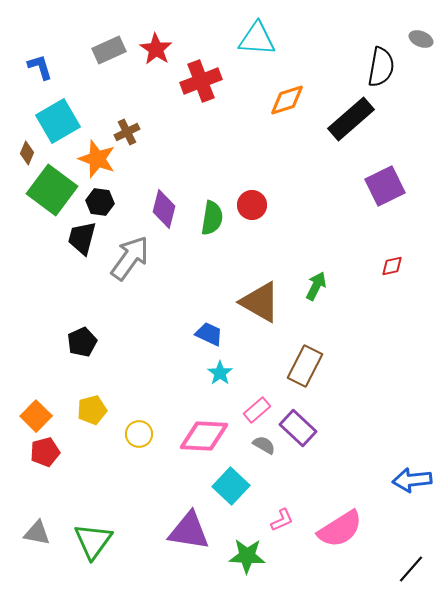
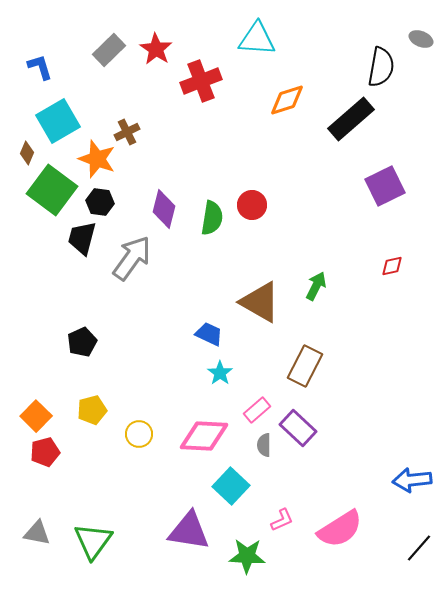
gray rectangle at (109, 50): rotated 20 degrees counterclockwise
gray arrow at (130, 258): moved 2 px right
gray semicircle at (264, 445): rotated 120 degrees counterclockwise
black line at (411, 569): moved 8 px right, 21 px up
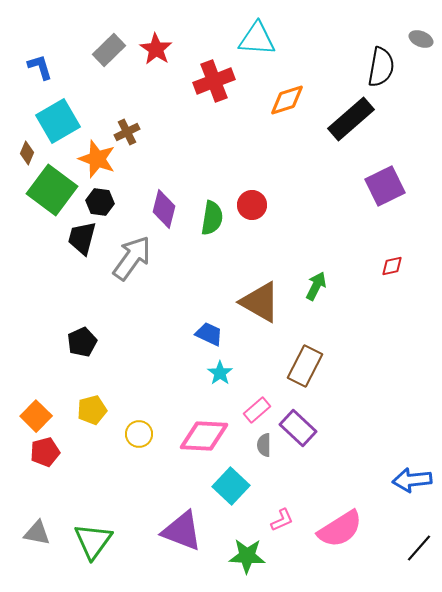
red cross at (201, 81): moved 13 px right
purple triangle at (189, 531): moved 7 px left; rotated 12 degrees clockwise
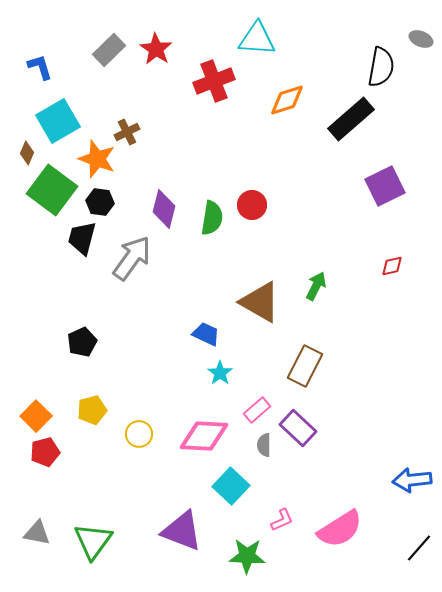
blue trapezoid at (209, 334): moved 3 px left
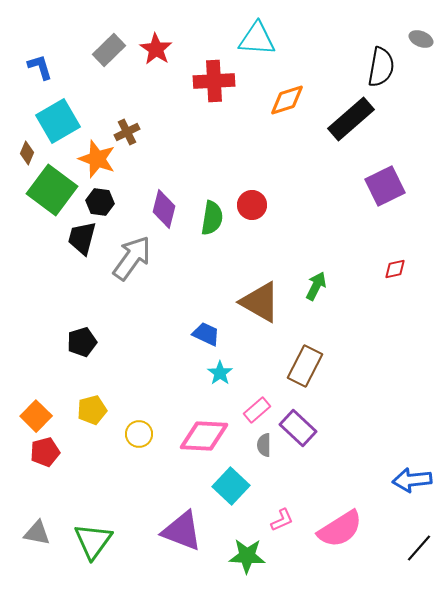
red cross at (214, 81): rotated 18 degrees clockwise
red diamond at (392, 266): moved 3 px right, 3 px down
black pentagon at (82, 342): rotated 8 degrees clockwise
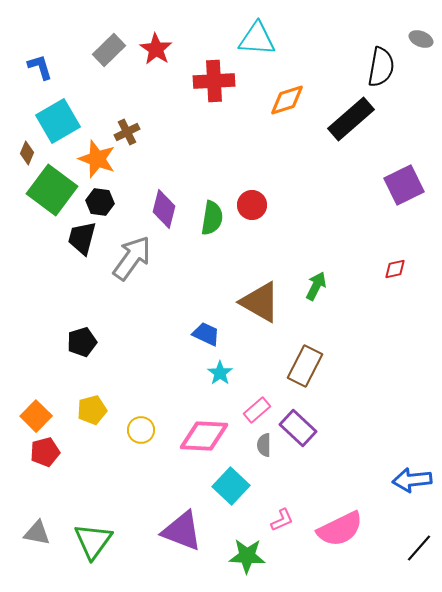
purple square at (385, 186): moved 19 px right, 1 px up
yellow circle at (139, 434): moved 2 px right, 4 px up
pink semicircle at (340, 529): rotated 6 degrees clockwise
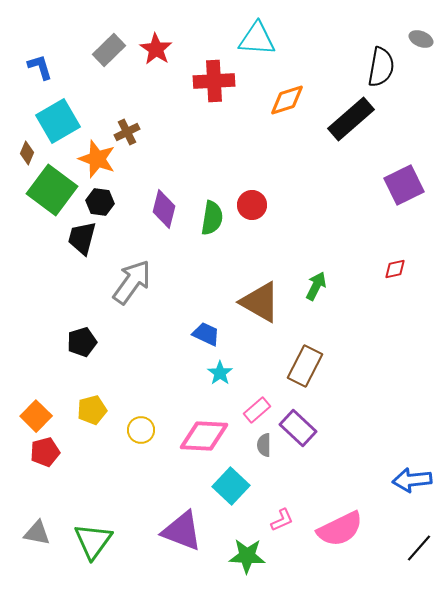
gray arrow at (132, 258): moved 24 px down
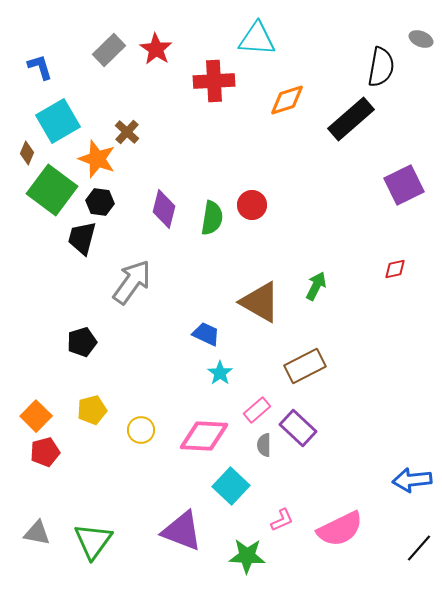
brown cross at (127, 132): rotated 20 degrees counterclockwise
brown rectangle at (305, 366): rotated 36 degrees clockwise
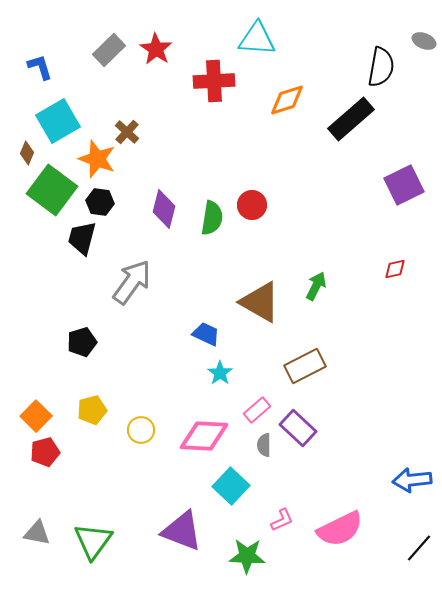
gray ellipse at (421, 39): moved 3 px right, 2 px down
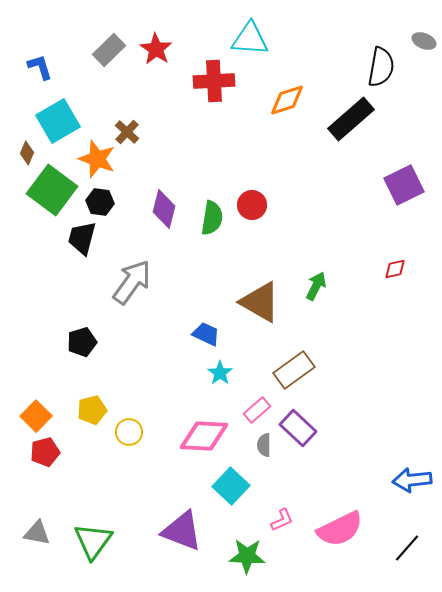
cyan triangle at (257, 39): moved 7 px left
brown rectangle at (305, 366): moved 11 px left, 4 px down; rotated 9 degrees counterclockwise
yellow circle at (141, 430): moved 12 px left, 2 px down
black line at (419, 548): moved 12 px left
